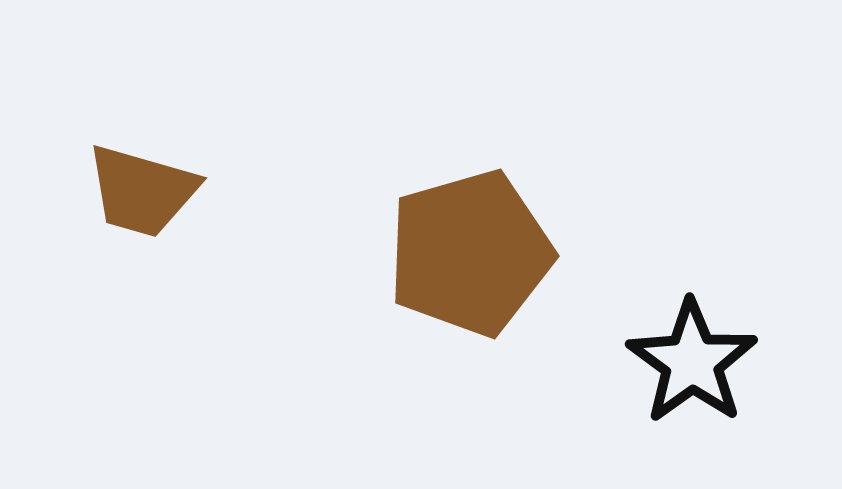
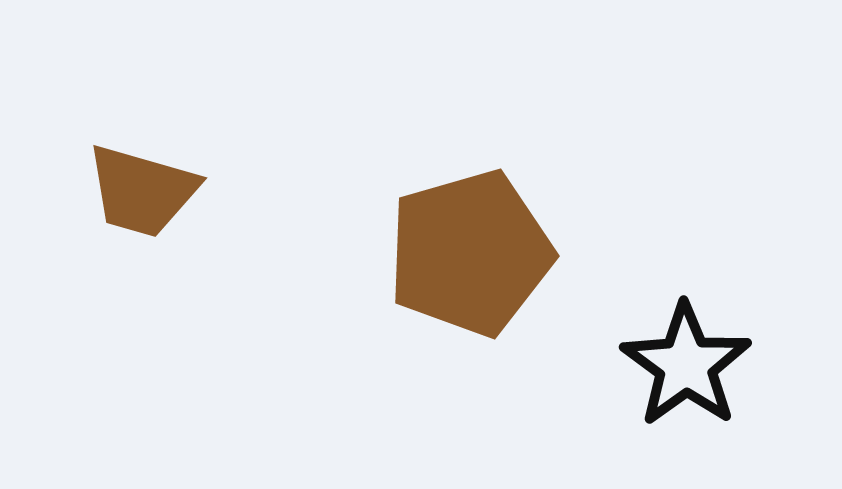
black star: moved 6 px left, 3 px down
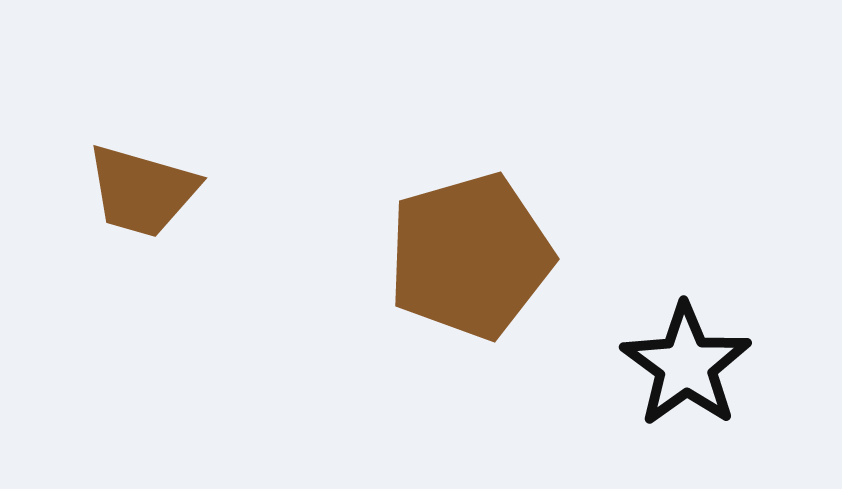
brown pentagon: moved 3 px down
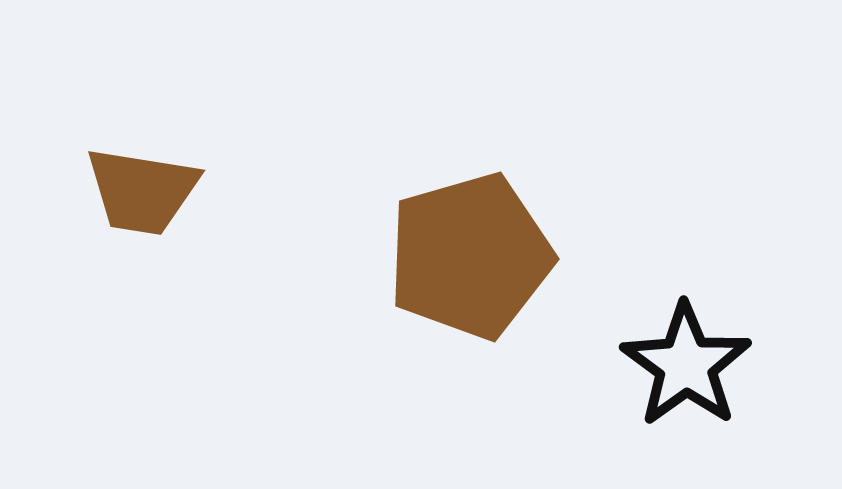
brown trapezoid: rotated 7 degrees counterclockwise
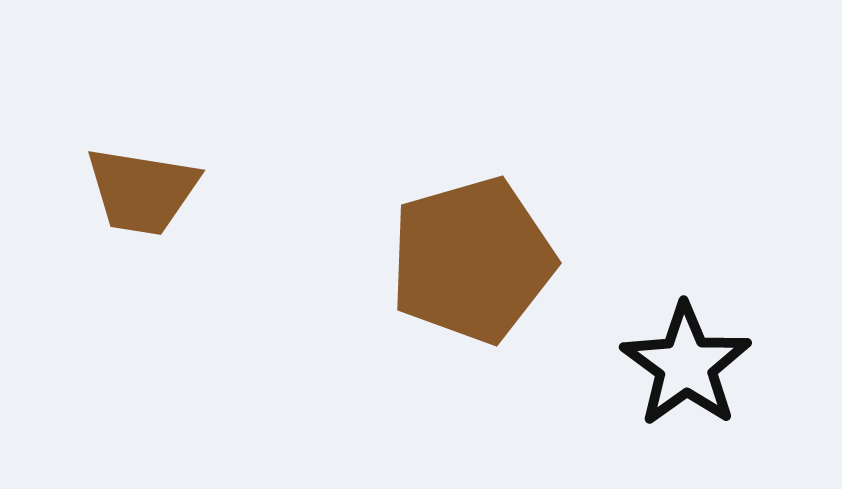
brown pentagon: moved 2 px right, 4 px down
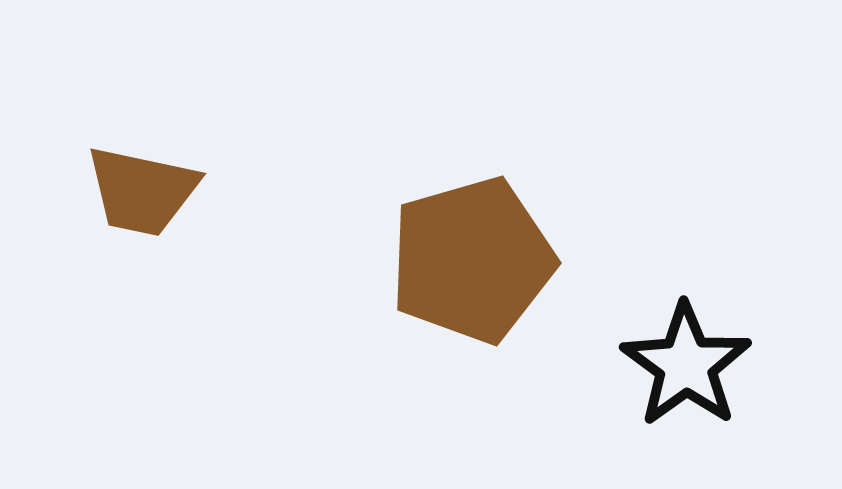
brown trapezoid: rotated 3 degrees clockwise
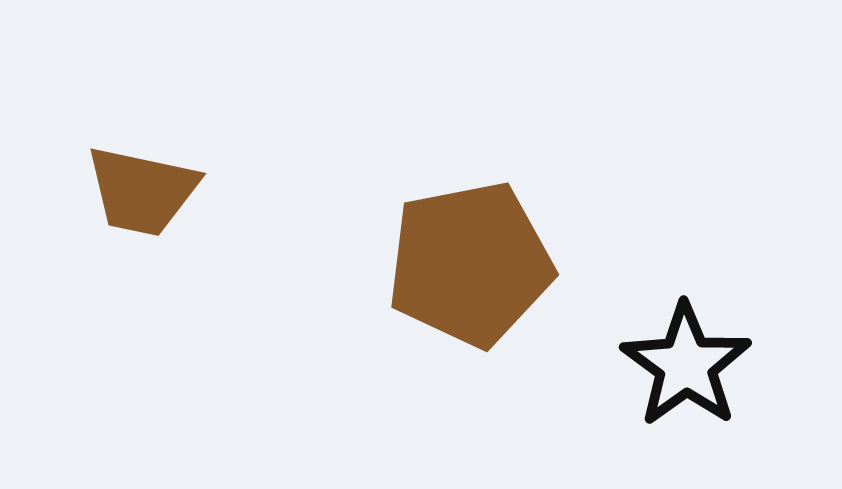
brown pentagon: moved 2 px left, 4 px down; rotated 5 degrees clockwise
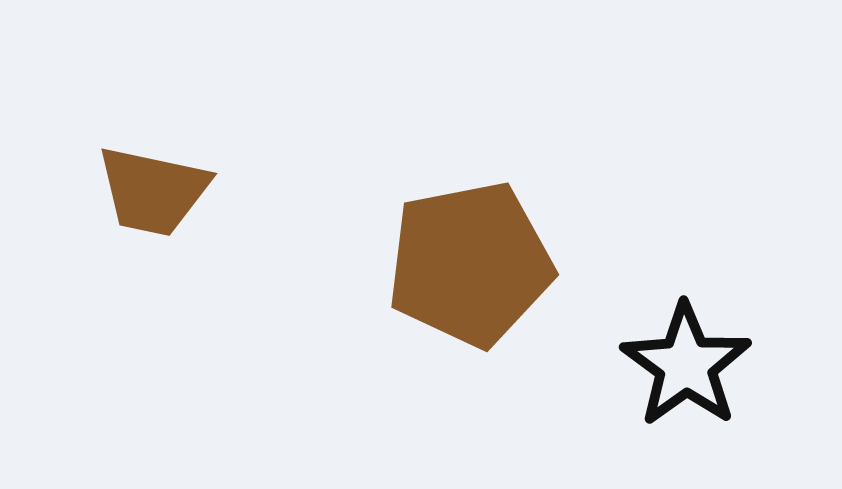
brown trapezoid: moved 11 px right
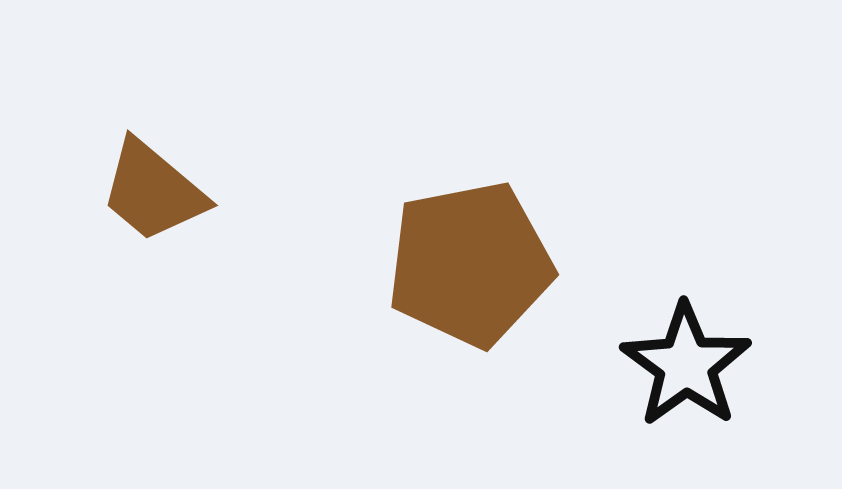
brown trapezoid: rotated 28 degrees clockwise
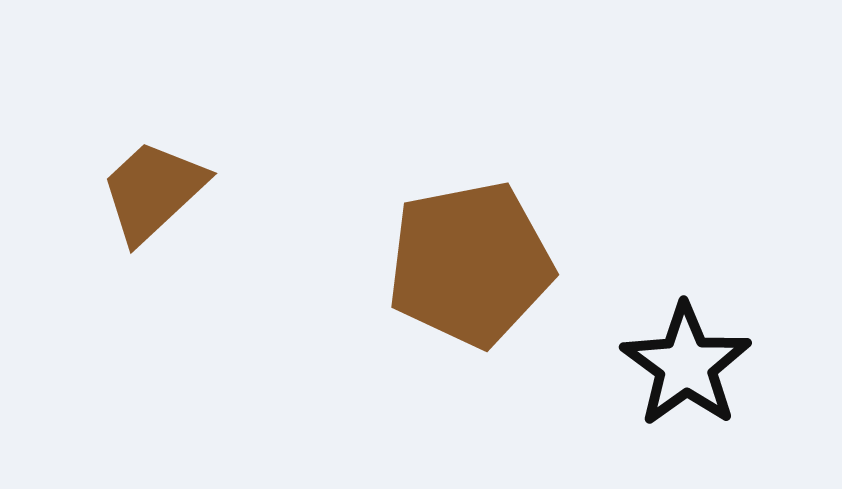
brown trapezoid: rotated 97 degrees clockwise
